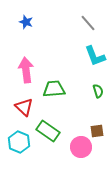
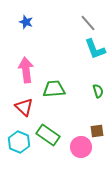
cyan L-shape: moved 7 px up
green rectangle: moved 4 px down
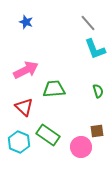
pink arrow: rotated 70 degrees clockwise
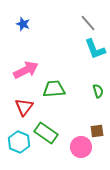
blue star: moved 3 px left, 2 px down
red triangle: rotated 24 degrees clockwise
green rectangle: moved 2 px left, 2 px up
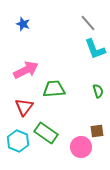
cyan hexagon: moved 1 px left, 1 px up
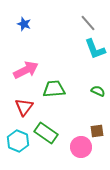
blue star: moved 1 px right
green semicircle: rotated 48 degrees counterclockwise
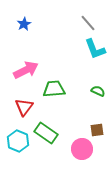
blue star: rotated 24 degrees clockwise
brown square: moved 1 px up
pink circle: moved 1 px right, 2 px down
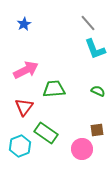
cyan hexagon: moved 2 px right, 5 px down; rotated 15 degrees clockwise
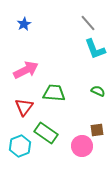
green trapezoid: moved 4 px down; rotated 10 degrees clockwise
pink circle: moved 3 px up
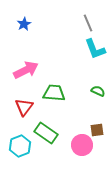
gray line: rotated 18 degrees clockwise
pink circle: moved 1 px up
